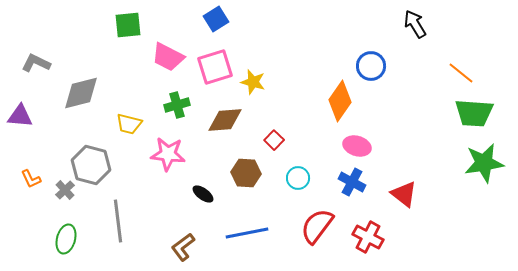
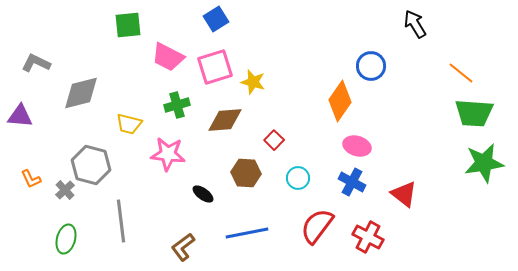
gray line: moved 3 px right
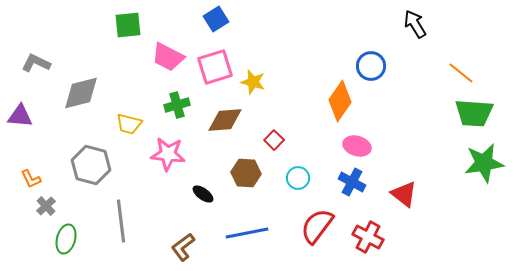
gray cross: moved 19 px left, 16 px down
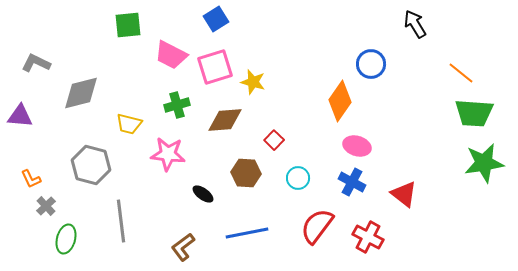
pink trapezoid: moved 3 px right, 2 px up
blue circle: moved 2 px up
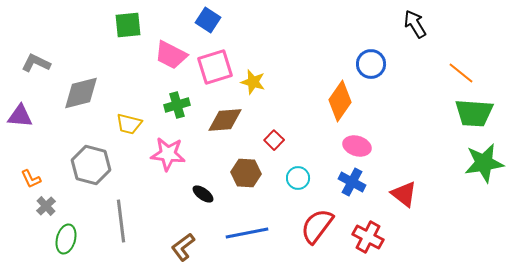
blue square: moved 8 px left, 1 px down; rotated 25 degrees counterclockwise
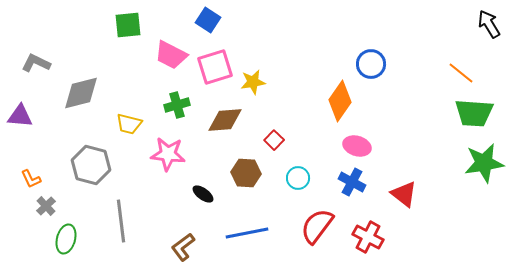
black arrow: moved 74 px right
yellow star: rotated 25 degrees counterclockwise
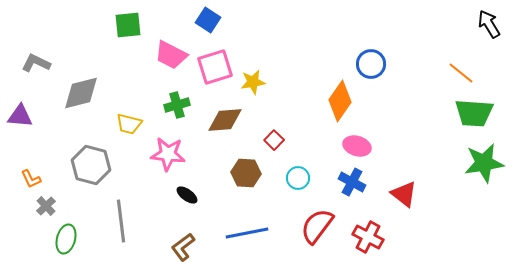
black ellipse: moved 16 px left, 1 px down
